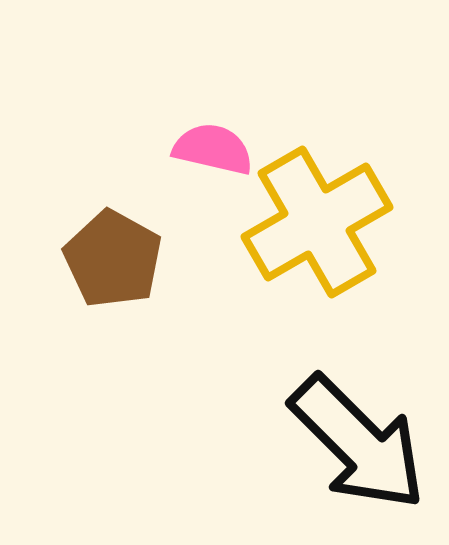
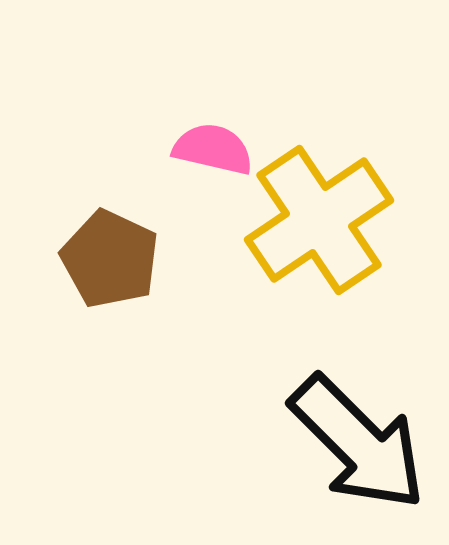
yellow cross: moved 2 px right, 2 px up; rotated 4 degrees counterclockwise
brown pentagon: moved 3 px left; rotated 4 degrees counterclockwise
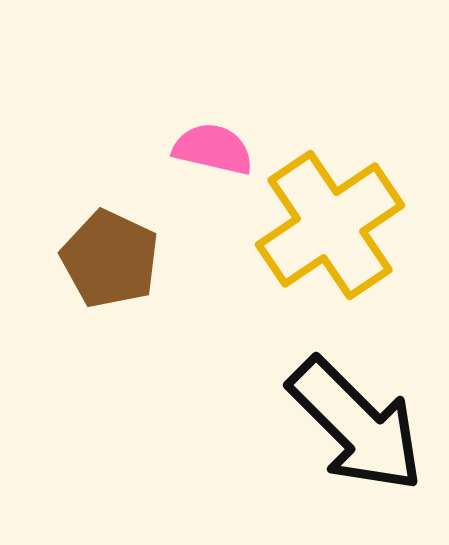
yellow cross: moved 11 px right, 5 px down
black arrow: moved 2 px left, 18 px up
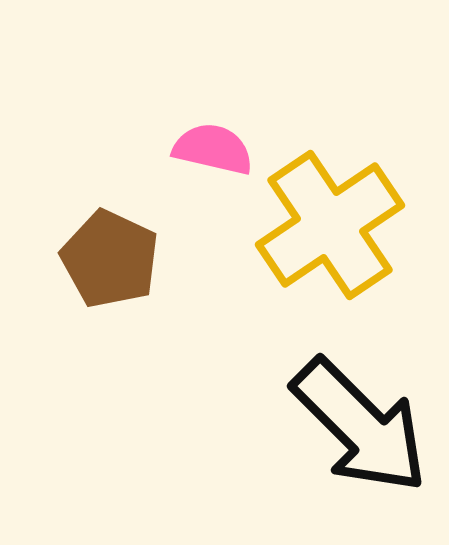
black arrow: moved 4 px right, 1 px down
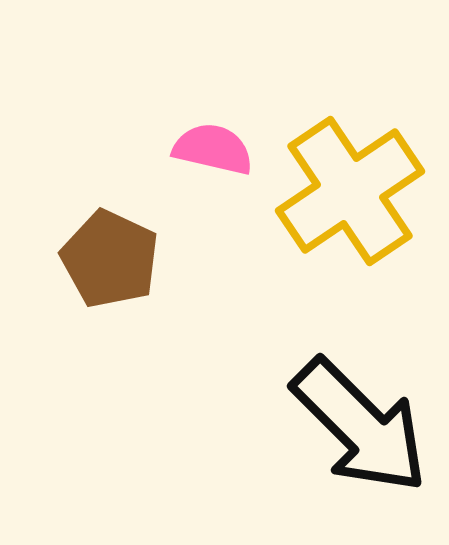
yellow cross: moved 20 px right, 34 px up
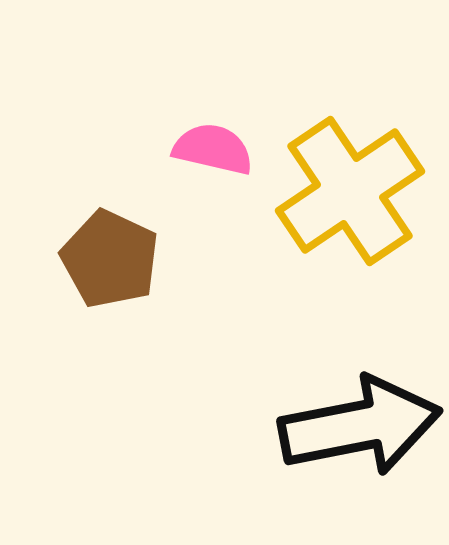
black arrow: rotated 56 degrees counterclockwise
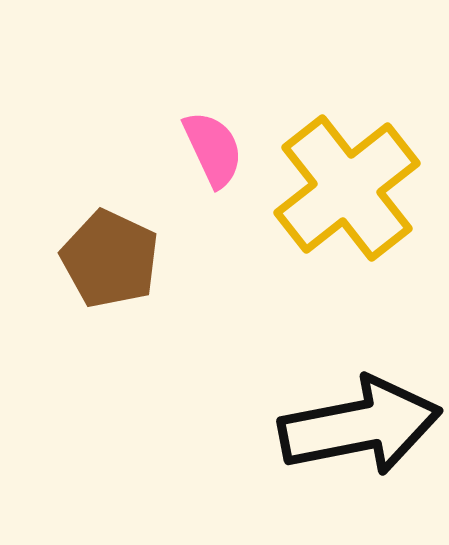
pink semicircle: rotated 52 degrees clockwise
yellow cross: moved 3 px left, 3 px up; rotated 4 degrees counterclockwise
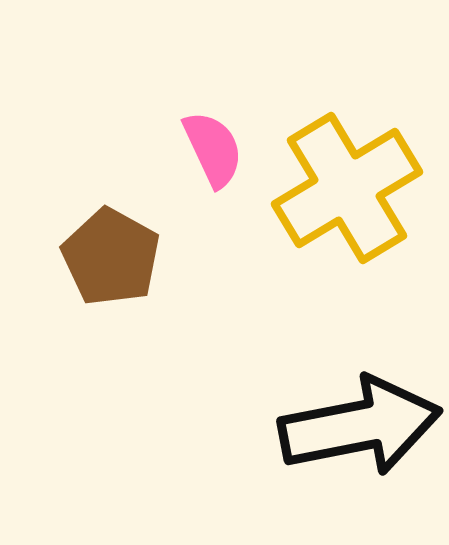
yellow cross: rotated 7 degrees clockwise
brown pentagon: moved 1 px right, 2 px up; rotated 4 degrees clockwise
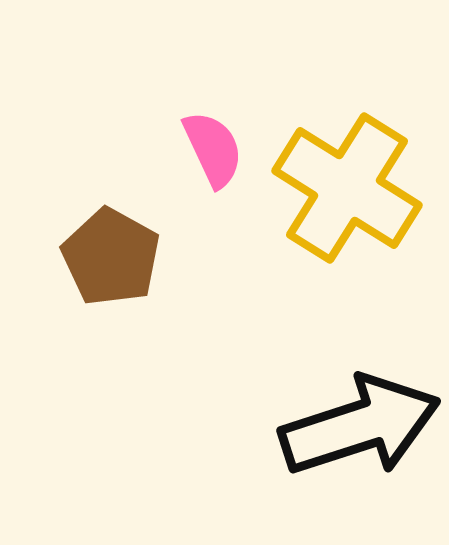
yellow cross: rotated 27 degrees counterclockwise
black arrow: rotated 7 degrees counterclockwise
